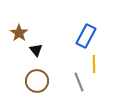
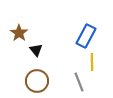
yellow line: moved 2 px left, 2 px up
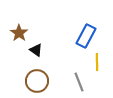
black triangle: rotated 16 degrees counterclockwise
yellow line: moved 5 px right
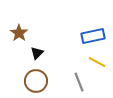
blue rectangle: moved 7 px right; rotated 50 degrees clockwise
black triangle: moved 1 px right, 3 px down; rotated 40 degrees clockwise
yellow line: rotated 60 degrees counterclockwise
brown circle: moved 1 px left
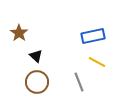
black triangle: moved 1 px left, 3 px down; rotated 32 degrees counterclockwise
brown circle: moved 1 px right, 1 px down
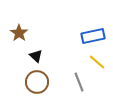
yellow line: rotated 12 degrees clockwise
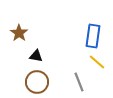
blue rectangle: rotated 70 degrees counterclockwise
black triangle: rotated 32 degrees counterclockwise
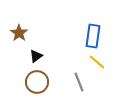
black triangle: rotated 48 degrees counterclockwise
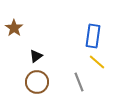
brown star: moved 5 px left, 5 px up
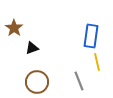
blue rectangle: moved 2 px left
black triangle: moved 4 px left, 8 px up; rotated 16 degrees clockwise
yellow line: rotated 36 degrees clockwise
gray line: moved 1 px up
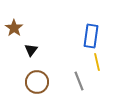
black triangle: moved 1 px left, 2 px down; rotated 32 degrees counterclockwise
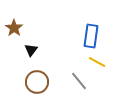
yellow line: rotated 48 degrees counterclockwise
gray line: rotated 18 degrees counterclockwise
